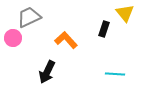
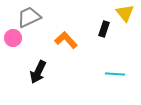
black arrow: moved 9 px left
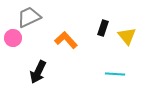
yellow triangle: moved 2 px right, 23 px down
black rectangle: moved 1 px left, 1 px up
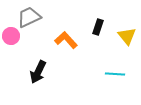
black rectangle: moved 5 px left, 1 px up
pink circle: moved 2 px left, 2 px up
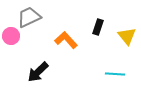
black arrow: rotated 20 degrees clockwise
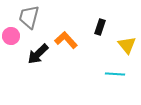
gray trapezoid: rotated 50 degrees counterclockwise
black rectangle: moved 2 px right
yellow triangle: moved 9 px down
black arrow: moved 18 px up
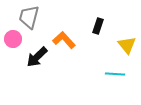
black rectangle: moved 2 px left, 1 px up
pink circle: moved 2 px right, 3 px down
orange L-shape: moved 2 px left
black arrow: moved 1 px left, 3 px down
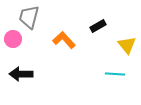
black rectangle: rotated 42 degrees clockwise
black arrow: moved 16 px left, 17 px down; rotated 45 degrees clockwise
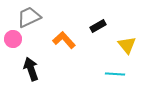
gray trapezoid: rotated 50 degrees clockwise
black arrow: moved 10 px right, 5 px up; rotated 70 degrees clockwise
